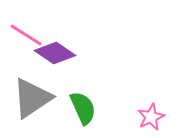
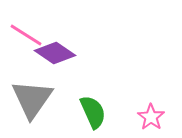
gray triangle: moved 1 px down; rotated 21 degrees counterclockwise
green semicircle: moved 10 px right, 4 px down
pink star: rotated 12 degrees counterclockwise
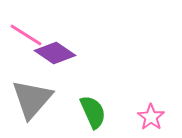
gray triangle: rotated 6 degrees clockwise
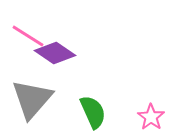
pink line: moved 2 px right, 1 px down
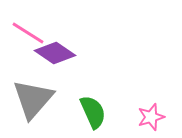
pink line: moved 3 px up
gray triangle: moved 1 px right
pink star: rotated 20 degrees clockwise
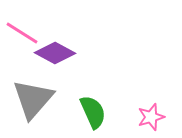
pink line: moved 6 px left
purple diamond: rotated 6 degrees counterclockwise
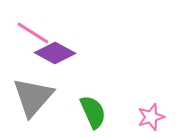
pink line: moved 11 px right
gray triangle: moved 2 px up
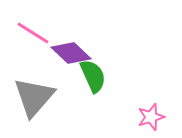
purple diamond: moved 16 px right; rotated 15 degrees clockwise
gray triangle: moved 1 px right
green semicircle: moved 36 px up
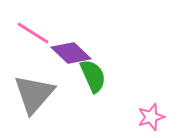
gray triangle: moved 3 px up
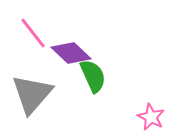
pink line: rotated 20 degrees clockwise
gray triangle: moved 2 px left
pink star: rotated 28 degrees counterclockwise
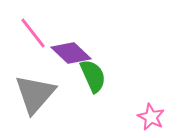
gray triangle: moved 3 px right
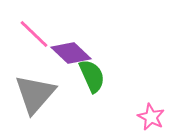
pink line: moved 1 px right, 1 px down; rotated 8 degrees counterclockwise
green semicircle: moved 1 px left
